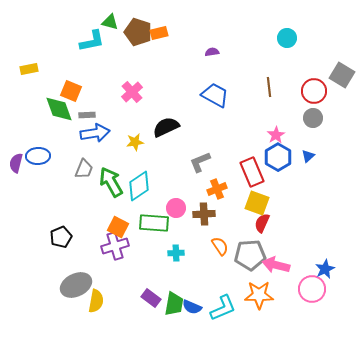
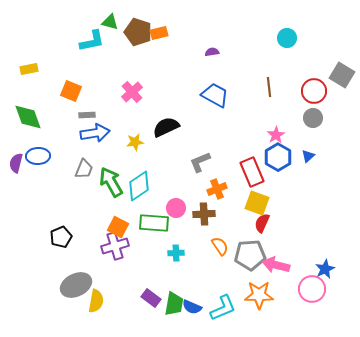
green diamond at (59, 109): moved 31 px left, 8 px down
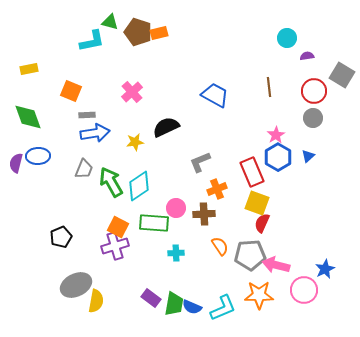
purple semicircle at (212, 52): moved 95 px right, 4 px down
pink circle at (312, 289): moved 8 px left, 1 px down
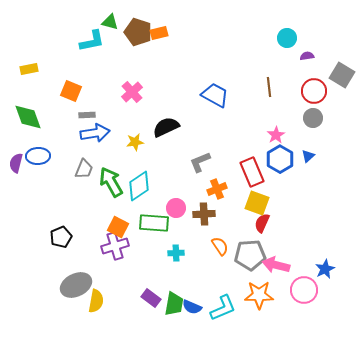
blue hexagon at (278, 157): moved 2 px right, 2 px down
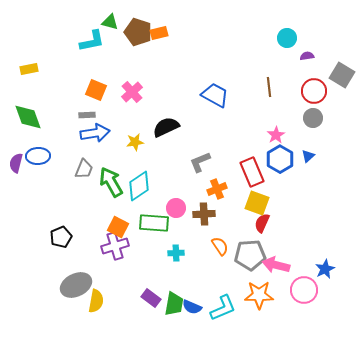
orange square at (71, 91): moved 25 px right, 1 px up
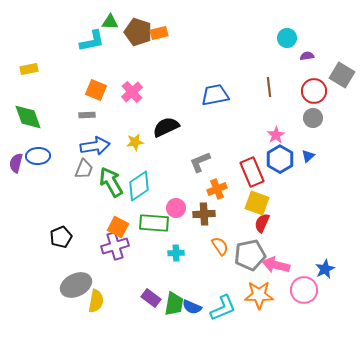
green triangle at (110, 22): rotated 12 degrees counterclockwise
blue trapezoid at (215, 95): rotated 40 degrees counterclockwise
blue arrow at (95, 133): moved 13 px down
gray pentagon at (250, 255): rotated 8 degrees counterclockwise
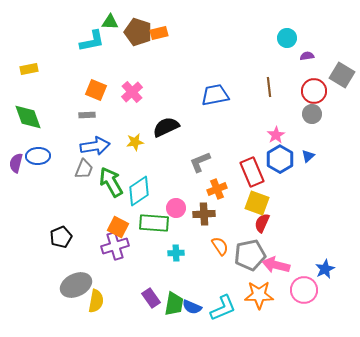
gray circle at (313, 118): moved 1 px left, 4 px up
cyan diamond at (139, 186): moved 5 px down
purple rectangle at (151, 298): rotated 18 degrees clockwise
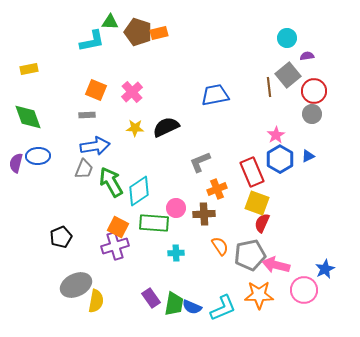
gray square at (342, 75): moved 54 px left; rotated 20 degrees clockwise
yellow star at (135, 142): moved 14 px up; rotated 12 degrees clockwise
blue triangle at (308, 156): rotated 16 degrees clockwise
